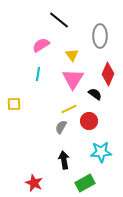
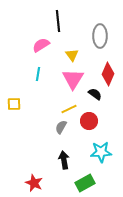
black line: moved 1 px left, 1 px down; rotated 45 degrees clockwise
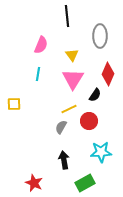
black line: moved 9 px right, 5 px up
pink semicircle: rotated 144 degrees clockwise
black semicircle: moved 1 px down; rotated 88 degrees clockwise
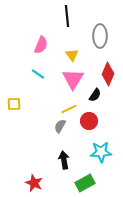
cyan line: rotated 64 degrees counterclockwise
gray semicircle: moved 1 px left, 1 px up
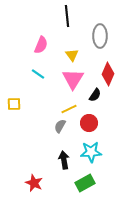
red circle: moved 2 px down
cyan star: moved 10 px left
